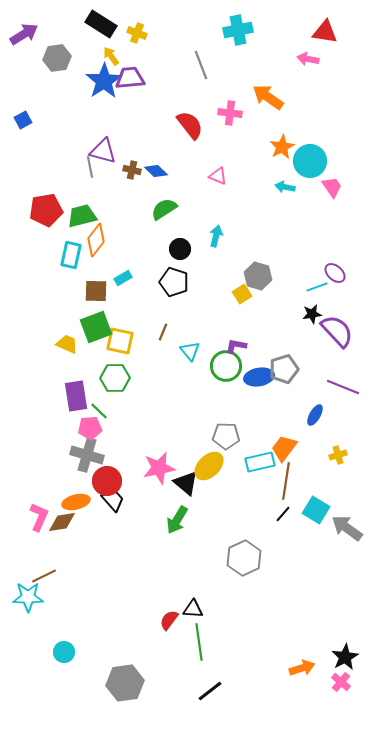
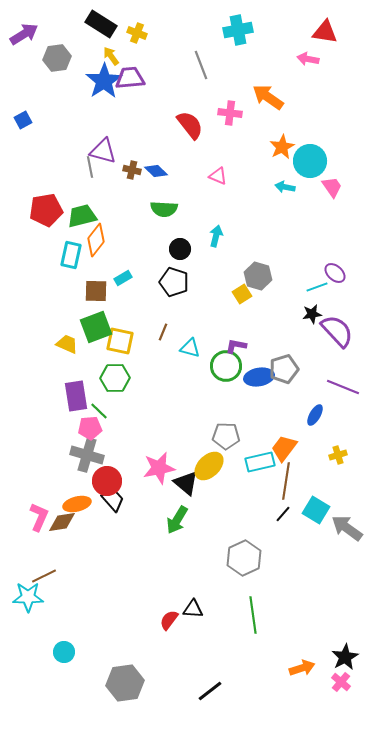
green semicircle at (164, 209): rotated 144 degrees counterclockwise
cyan triangle at (190, 351): moved 3 px up; rotated 35 degrees counterclockwise
orange ellipse at (76, 502): moved 1 px right, 2 px down
green line at (199, 642): moved 54 px right, 27 px up
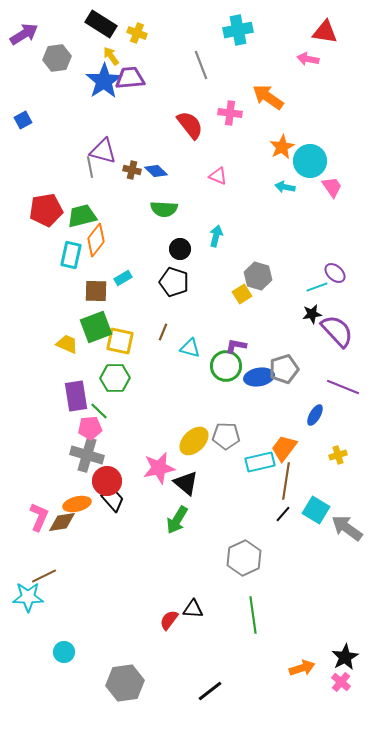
yellow ellipse at (209, 466): moved 15 px left, 25 px up
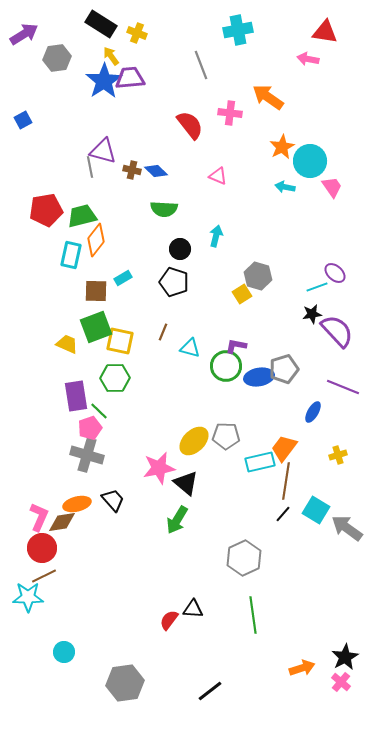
blue ellipse at (315, 415): moved 2 px left, 3 px up
pink pentagon at (90, 428): rotated 15 degrees counterclockwise
red circle at (107, 481): moved 65 px left, 67 px down
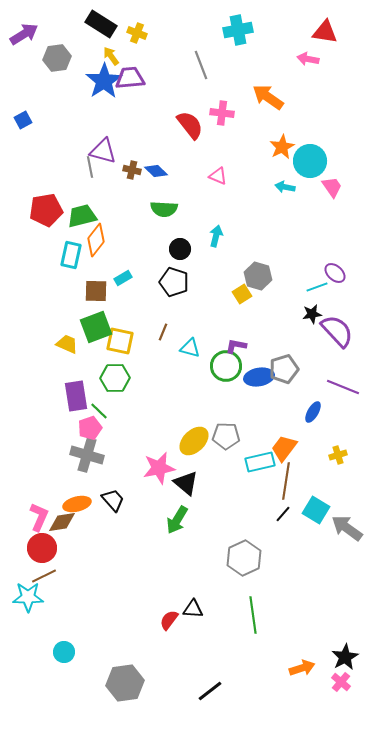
pink cross at (230, 113): moved 8 px left
